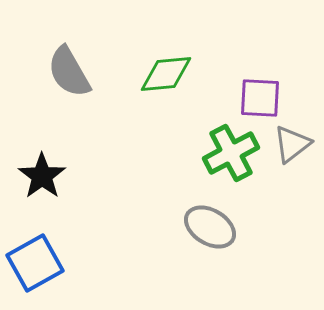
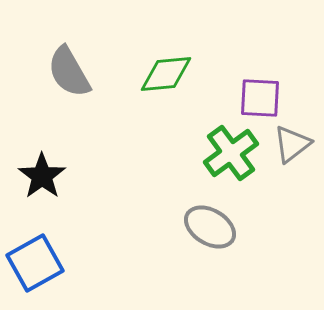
green cross: rotated 8 degrees counterclockwise
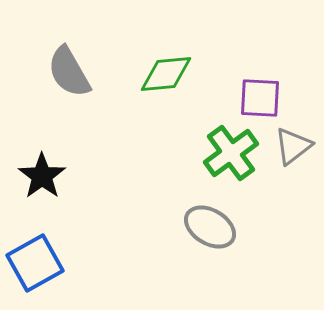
gray triangle: moved 1 px right, 2 px down
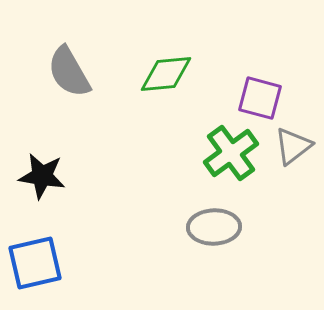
purple square: rotated 12 degrees clockwise
black star: rotated 27 degrees counterclockwise
gray ellipse: moved 4 px right; rotated 33 degrees counterclockwise
blue square: rotated 16 degrees clockwise
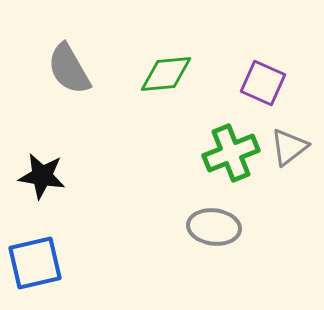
gray semicircle: moved 3 px up
purple square: moved 3 px right, 15 px up; rotated 9 degrees clockwise
gray triangle: moved 4 px left, 1 px down
green cross: rotated 14 degrees clockwise
gray ellipse: rotated 9 degrees clockwise
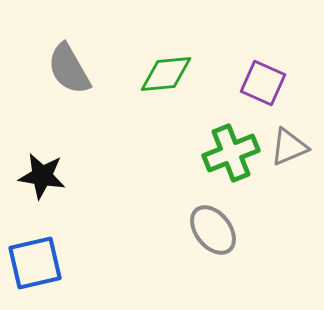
gray triangle: rotated 15 degrees clockwise
gray ellipse: moved 1 px left, 3 px down; rotated 45 degrees clockwise
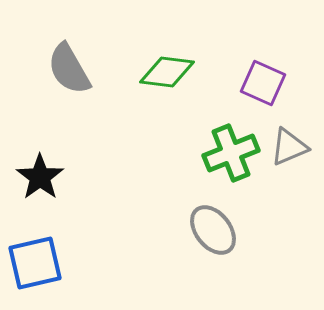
green diamond: moved 1 px right, 2 px up; rotated 12 degrees clockwise
black star: moved 2 px left, 1 px down; rotated 27 degrees clockwise
